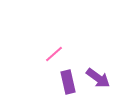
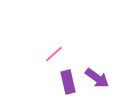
purple arrow: moved 1 px left
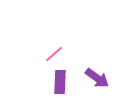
purple rectangle: moved 8 px left; rotated 15 degrees clockwise
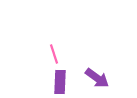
pink line: rotated 66 degrees counterclockwise
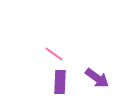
pink line: rotated 36 degrees counterclockwise
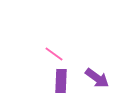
purple rectangle: moved 1 px right, 1 px up
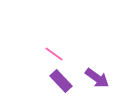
purple rectangle: rotated 45 degrees counterclockwise
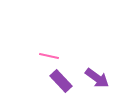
pink line: moved 5 px left, 2 px down; rotated 24 degrees counterclockwise
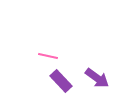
pink line: moved 1 px left
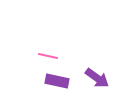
purple rectangle: moved 4 px left; rotated 35 degrees counterclockwise
